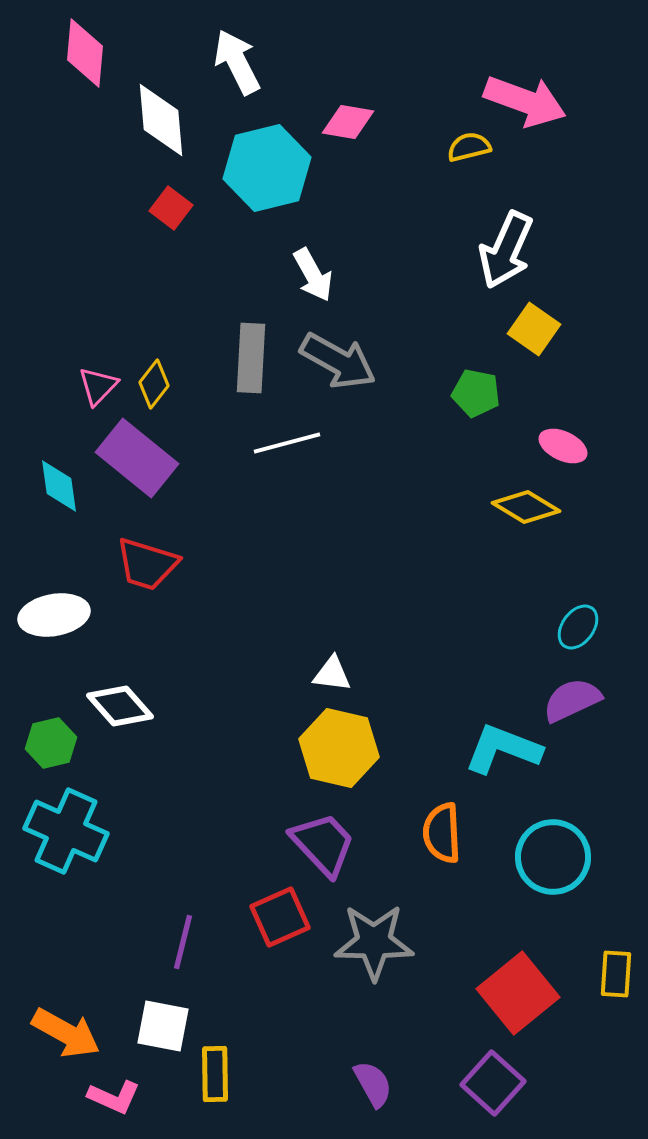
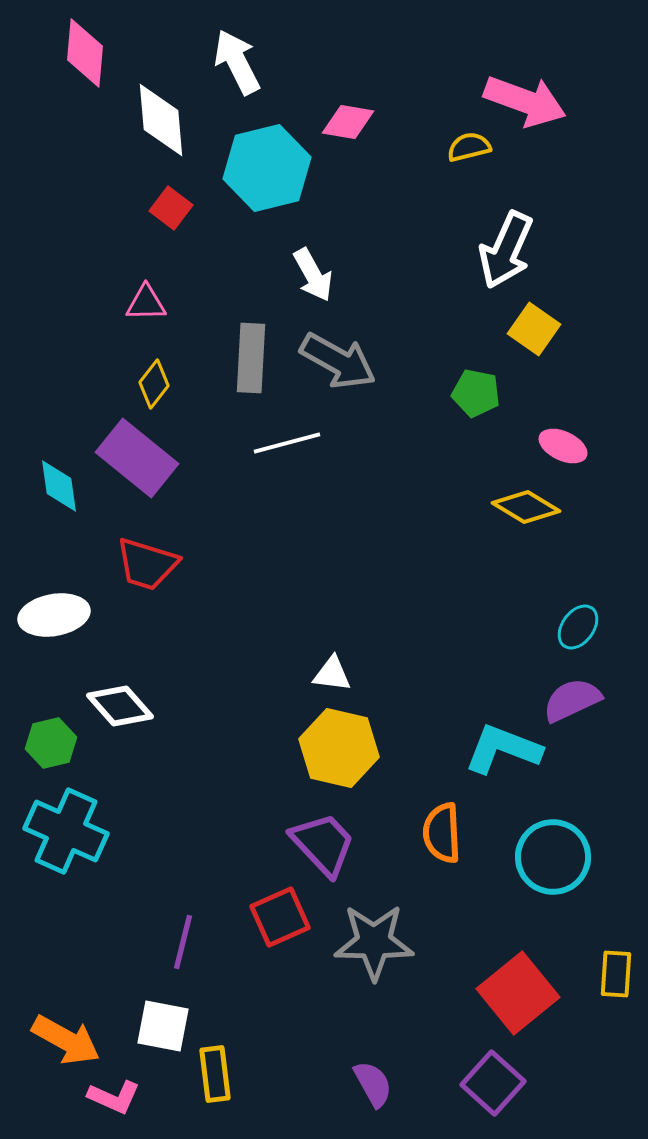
pink triangle at (98, 386): moved 48 px right, 83 px up; rotated 45 degrees clockwise
orange arrow at (66, 1033): moved 7 px down
yellow rectangle at (215, 1074): rotated 6 degrees counterclockwise
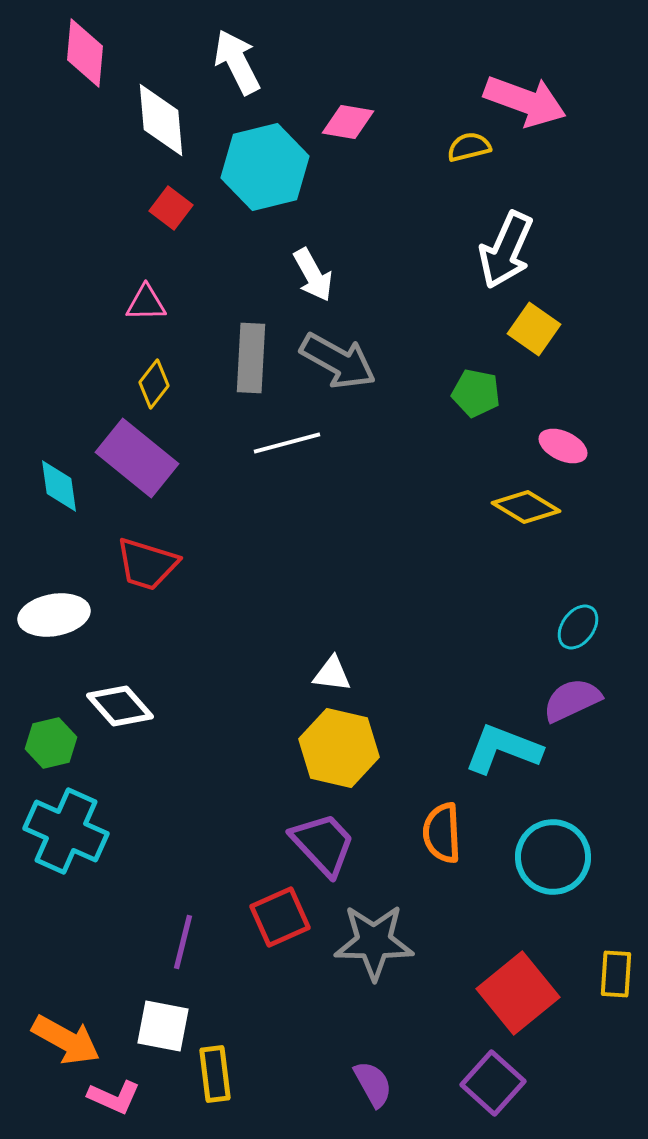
cyan hexagon at (267, 168): moved 2 px left, 1 px up
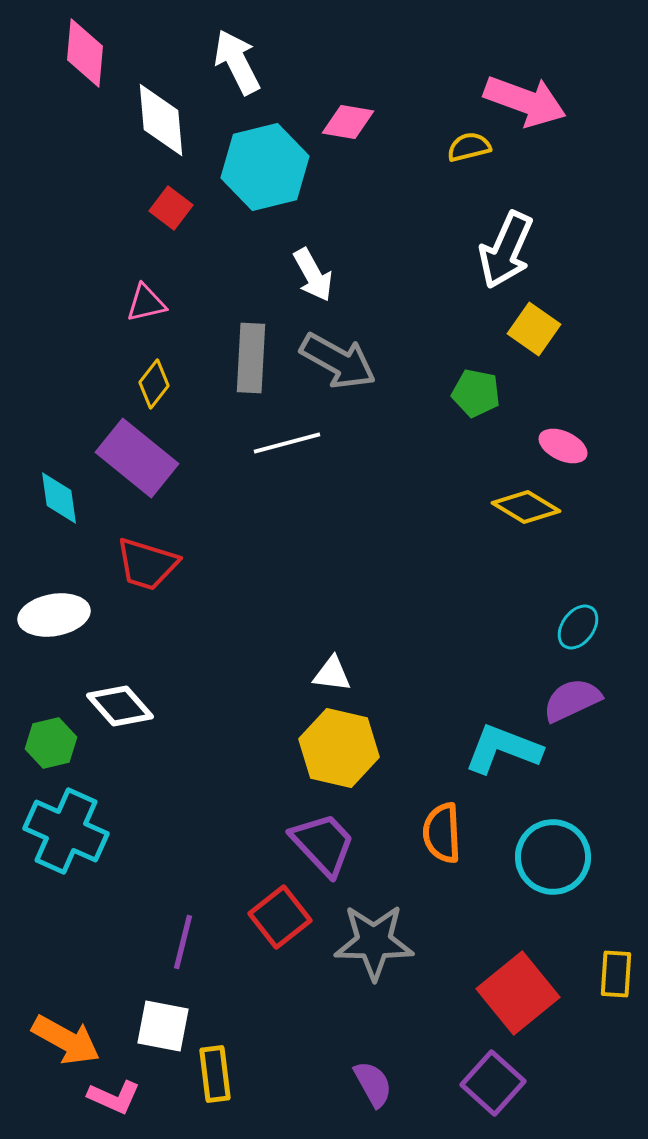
pink triangle at (146, 303): rotated 12 degrees counterclockwise
cyan diamond at (59, 486): moved 12 px down
red square at (280, 917): rotated 14 degrees counterclockwise
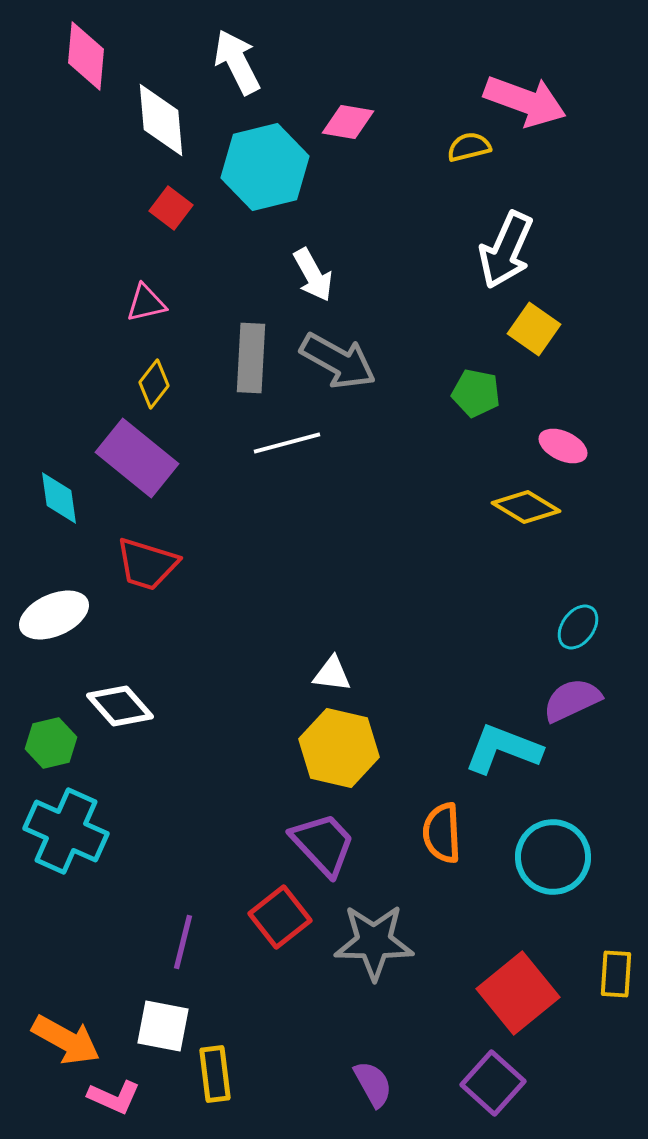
pink diamond at (85, 53): moved 1 px right, 3 px down
white ellipse at (54, 615): rotated 14 degrees counterclockwise
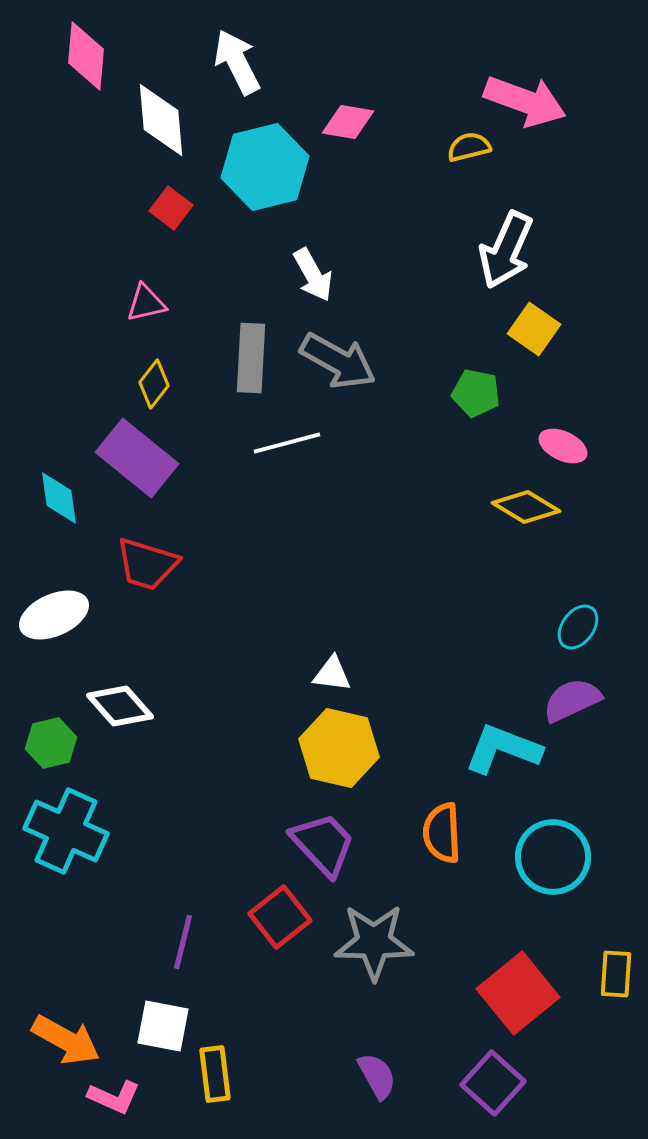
purple semicircle at (373, 1084): moved 4 px right, 8 px up
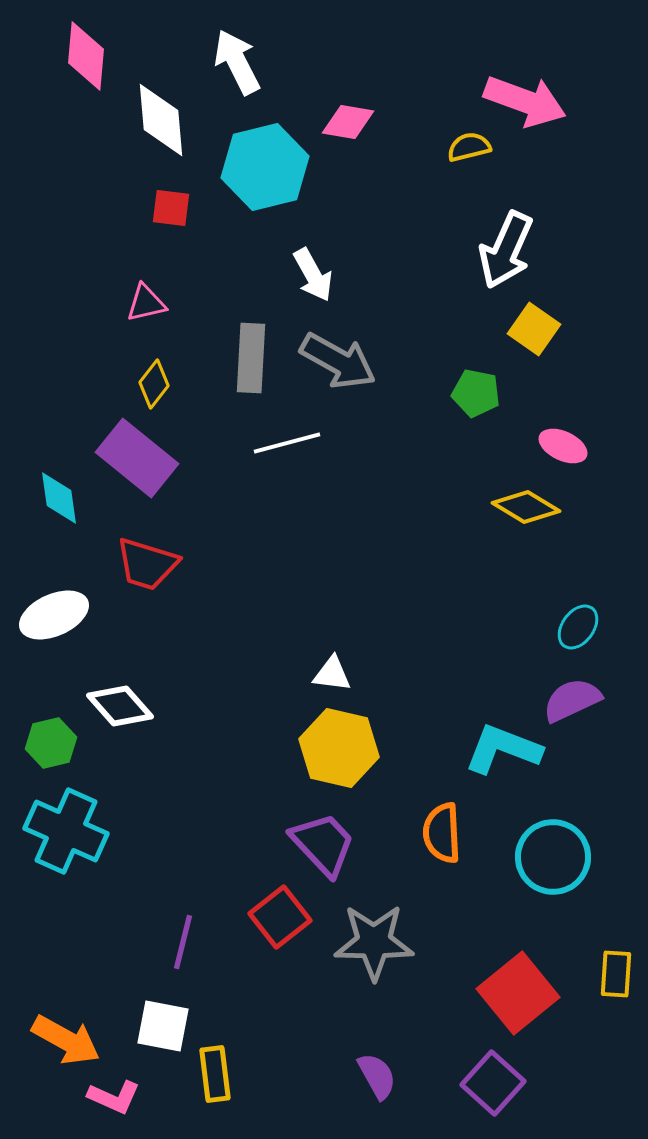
red square at (171, 208): rotated 30 degrees counterclockwise
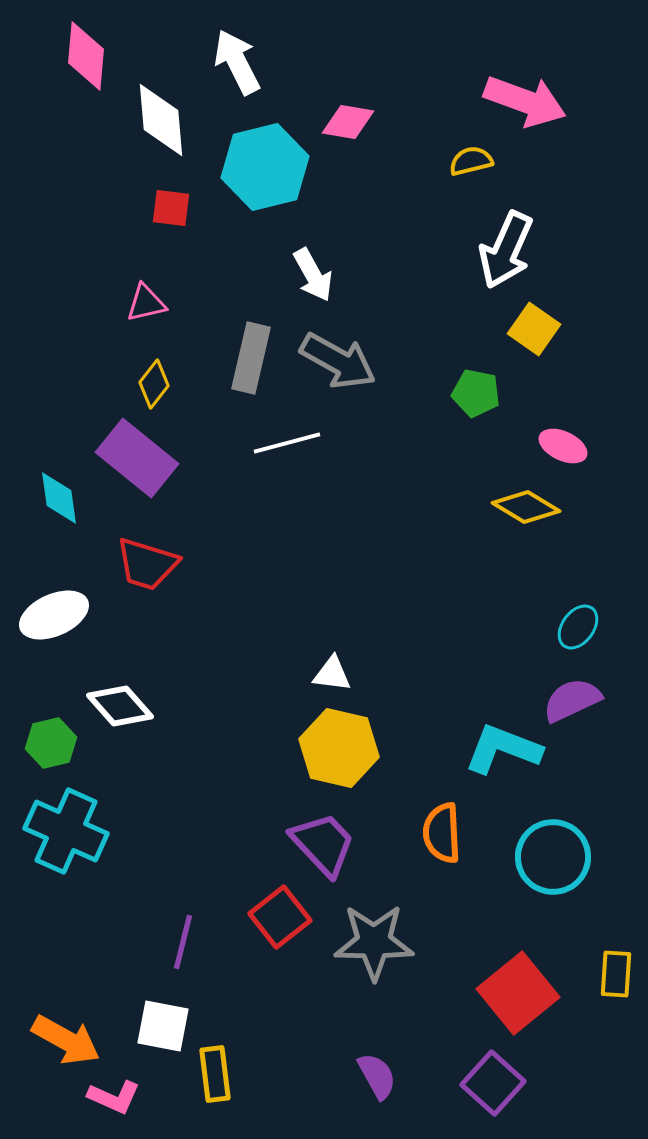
yellow semicircle at (469, 147): moved 2 px right, 14 px down
gray rectangle at (251, 358): rotated 10 degrees clockwise
